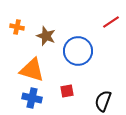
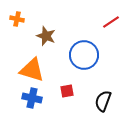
orange cross: moved 8 px up
blue circle: moved 6 px right, 4 px down
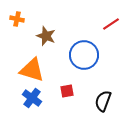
red line: moved 2 px down
blue cross: rotated 24 degrees clockwise
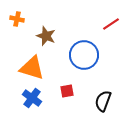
orange triangle: moved 2 px up
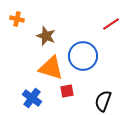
blue circle: moved 1 px left, 1 px down
orange triangle: moved 19 px right
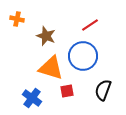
red line: moved 21 px left, 1 px down
black semicircle: moved 11 px up
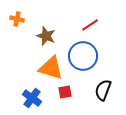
red square: moved 2 px left, 1 px down
